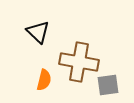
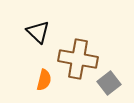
brown cross: moved 1 px left, 3 px up
gray square: moved 1 px right, 2 px up; rotated 30 degrees counterclockwise
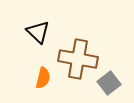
orange semicircle: moved 1 px left, 2 px up
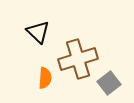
brown cross: rotated 27 degrees counterclockwise
orange semicircle: moved 2 px right; rotated 10 degrees counterclockwise
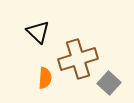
gray square: rotated 10 degrees counterclockwise
